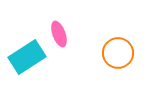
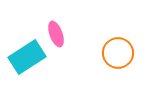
pink ellipse: moved 3 px left
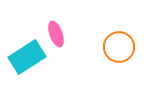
orange circle: moved 1 px right, 6 px up
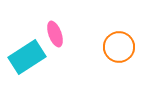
pink ellipse: moved 1 px left
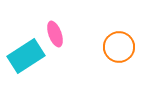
cyan rectangle: moved 1 px left, 1 px up
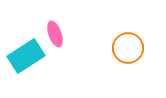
orange circle: moved 9 px right, 1 px down
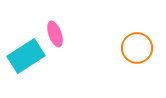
orange circle: moved 9 px right
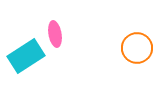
pink ellipse: rotated 10 degrees clockwise
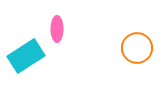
pink ellipse: moved 2 px right, 5 px up; rotated 10 degrees clockwise
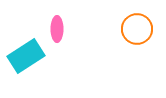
orange circle: moved 19 px up
